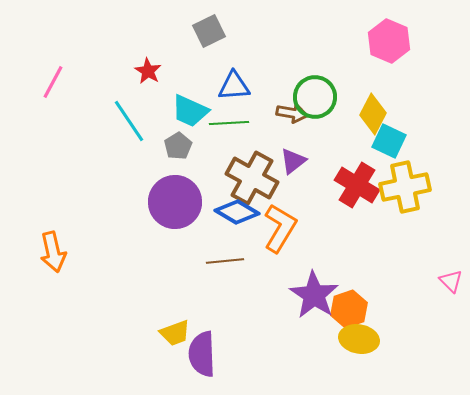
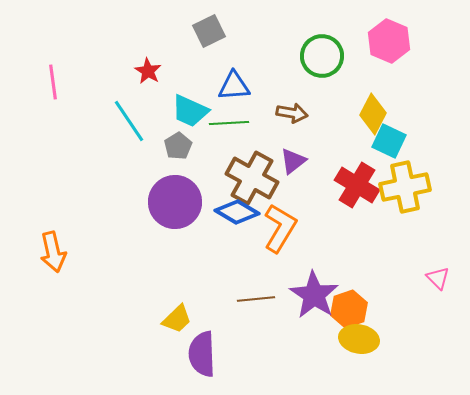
pink line: rotated 36 degrees counterclockwise
green circle: moved 7 px right, 41 px up
brown line: moved 31 px right, 38 px down
pink triangle: moved 13 px left, 3 px up
yellow trapezoid: moved 2 px right, 14 px up; rotated 24 degrees counterclockwise
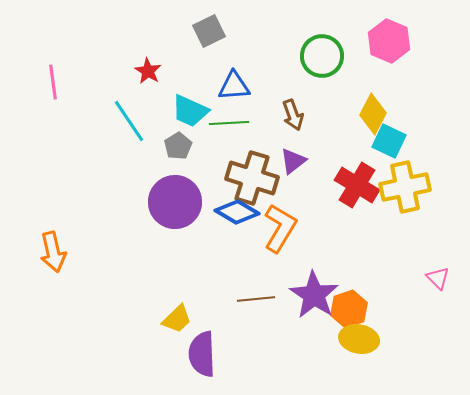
brown arrow: moved 1 px right, 2 px down; rotated 60 degrees clockwise
brown cross: rotated 12 degrees counterclockwise
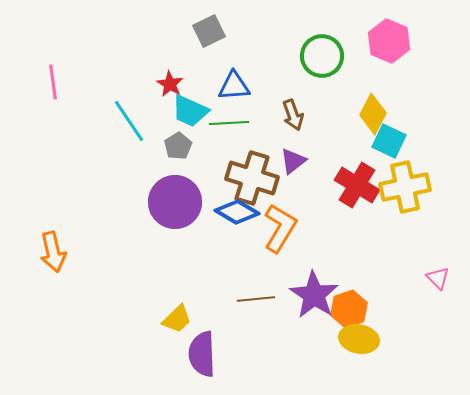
red star: moved 22 px right, 13 px down
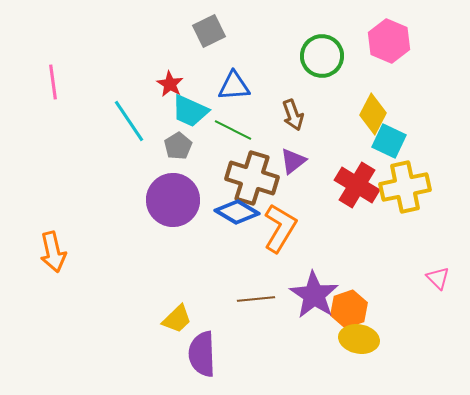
green line: moved 4 px right, 7 px down; rotated 30 degrees clockwise
purple circle: moved 2 px left, 2 px up
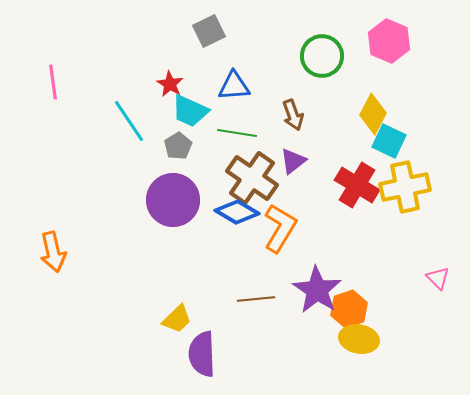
green line: moved 4 px right, 3 px down; rotated 18 degrees counterclockwise
brown cross: rotated 18 degrees clockwise
purple star: moved 3 px right, 5 px up
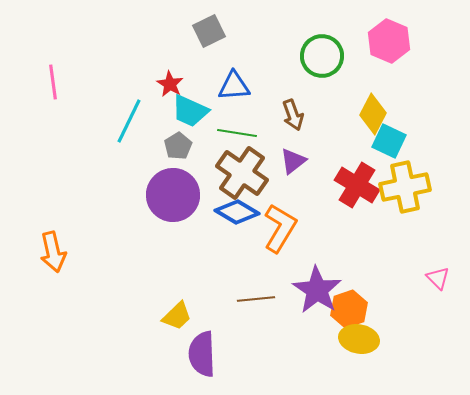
cyan line: rotated 60 degrees clockwise
brown cross: moved 10 px left, 5 px up
purple circle: moved 5 px up
yellow trapezoid: moved 3 px up
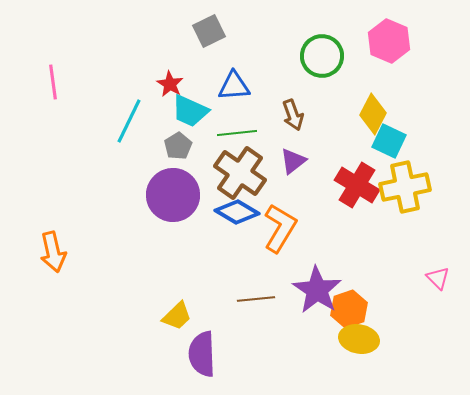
green line: rotated 15 degrees counterclockwise
brown cross: moved 2 px left
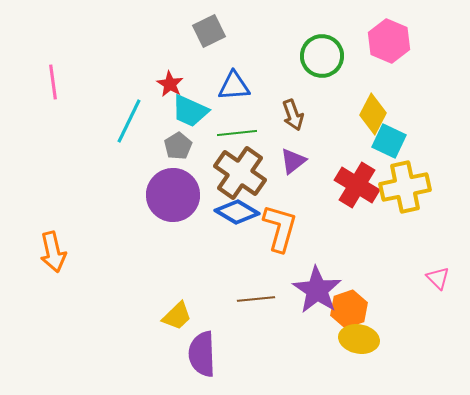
orange L-shape: rotated 15 degrees counterclockwise
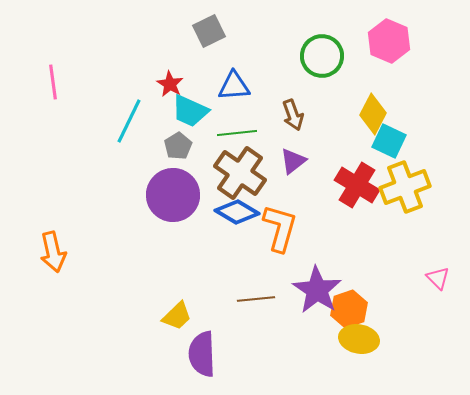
yellow cross: rotated 9 degrees counterclockwise
